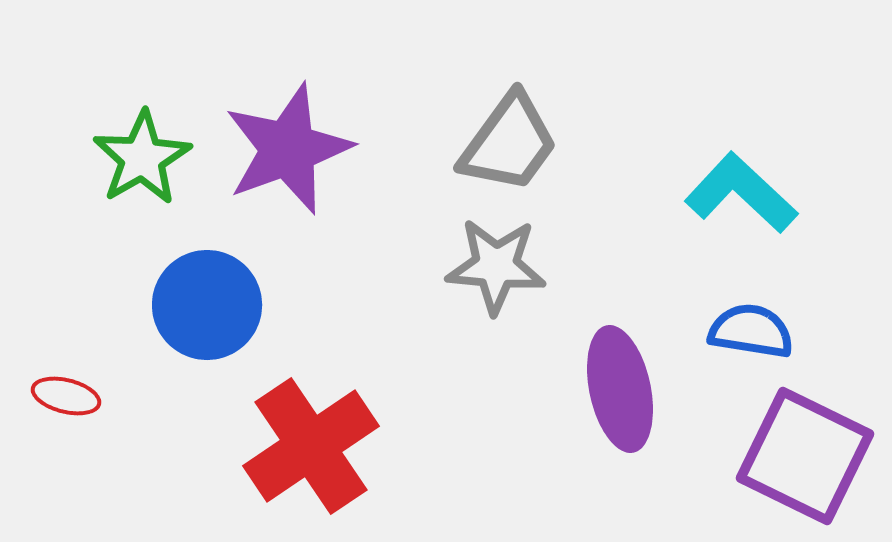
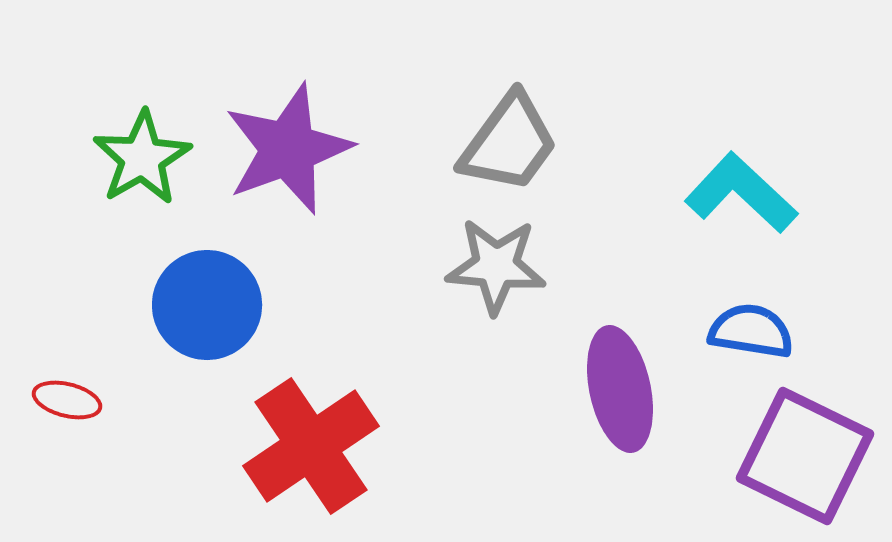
red ellipse: moved 1 px right, 4 px down
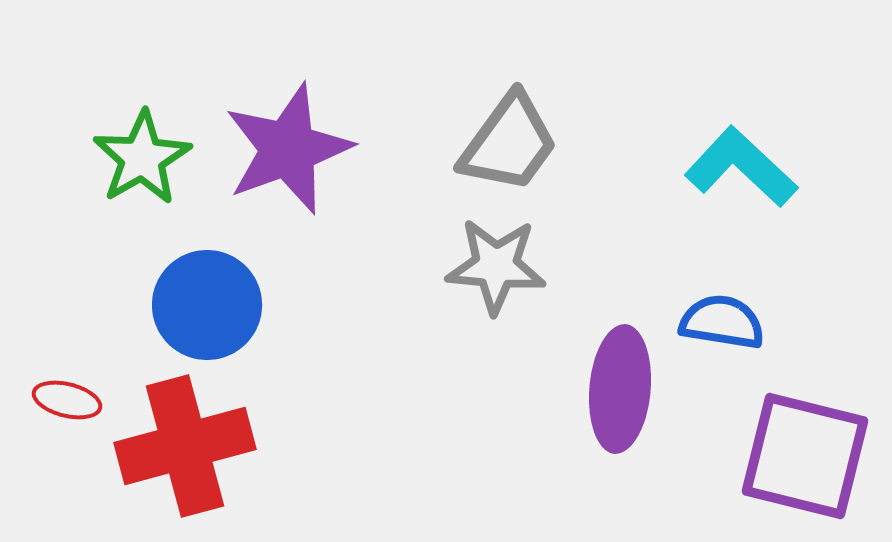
cyan L-shape: moved 26 px up
blue semicircle: moved 29 px left, 9 px up
purple ellipse: rotated 17 degrees clockwise
red cross: moved 126 px left; rotated 19 degrees clockwise
purple square: rotated 12 degrees counterclockwise
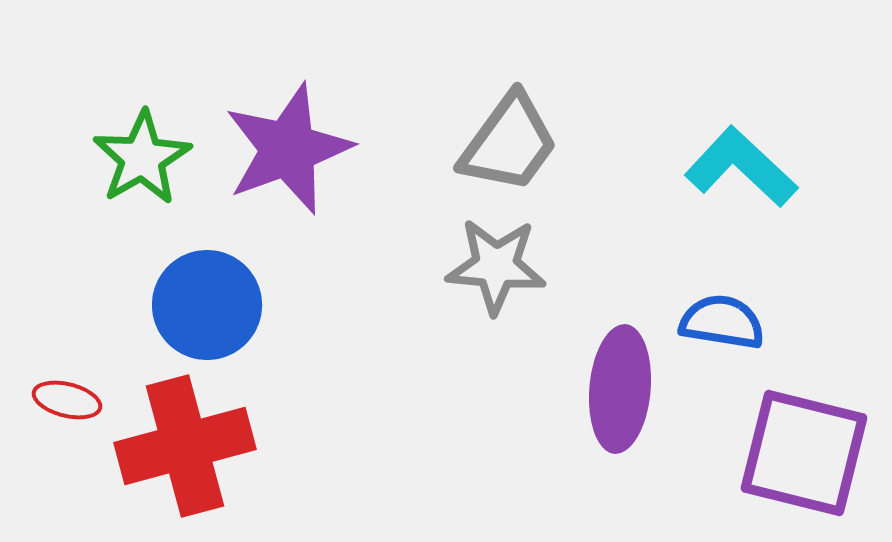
purple square: moved 1 px left, 3 px up
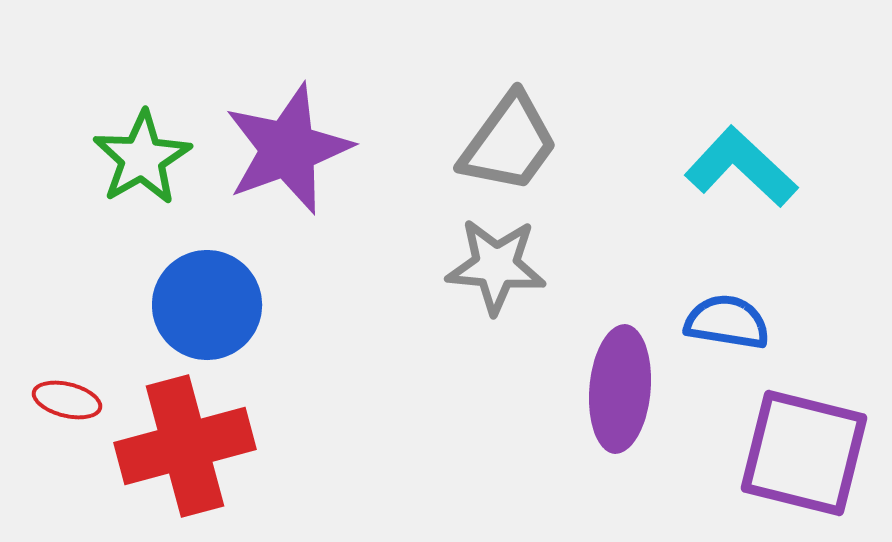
blue semicircle: moved 5 px right
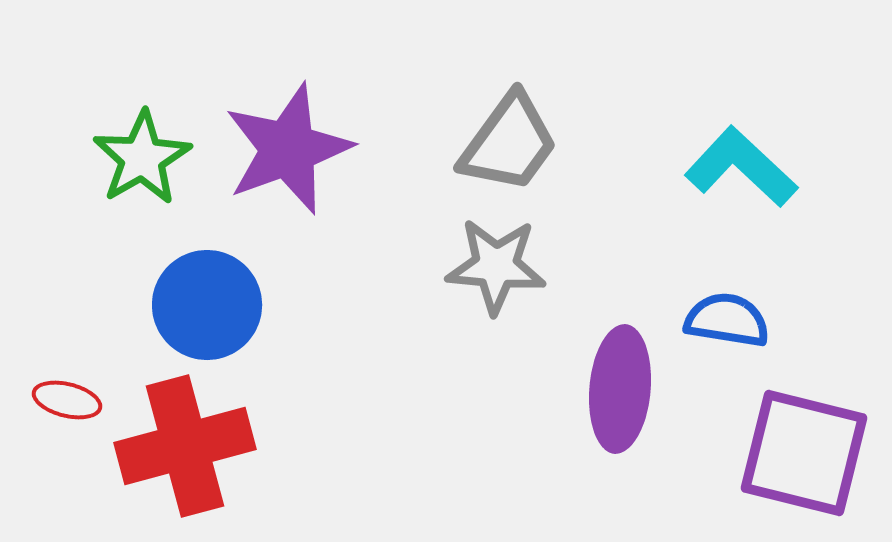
blue semicircle: moved 2 px up
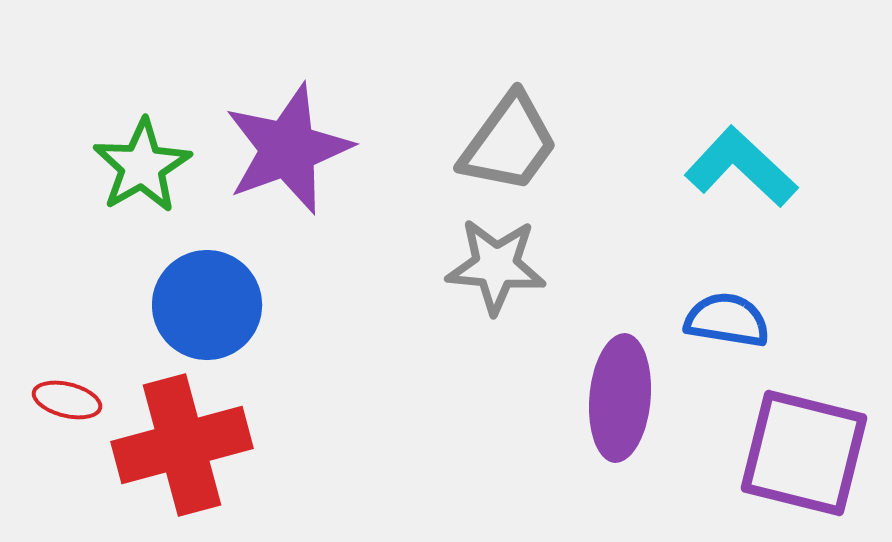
green star: moved 8 px down
purple ellipse: moved 9 px down
red cross: moved 3 px left, 1 px up
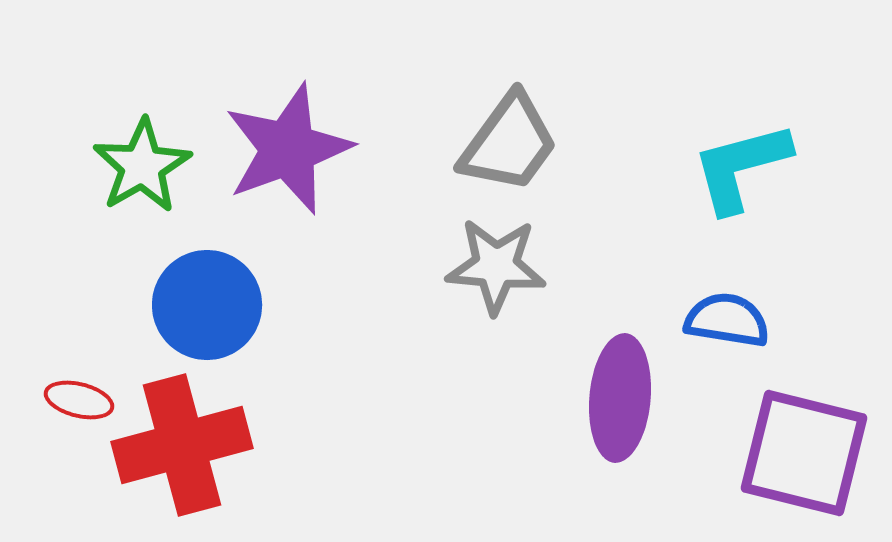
cyan L-shape: rotated 58 degrees counterclockwise
red ellipse: moved 12 px right
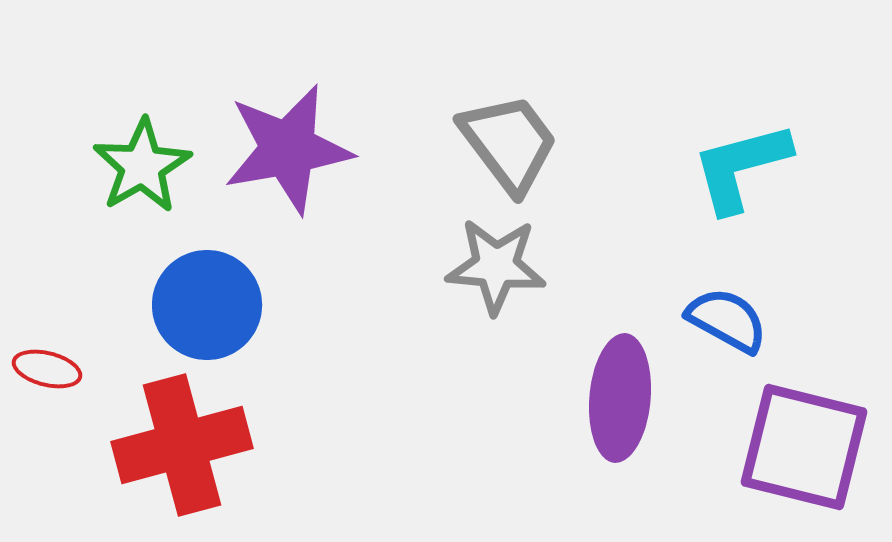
gray trapezoid: rotated 73 degrees counterclockwise
purple star: rotated 10 degrees clockwise
blue semicircle: rotated 20 degrees clockwise
red ellipse: moved 32 px left, 31 px up
purple square: moved 6 px up
